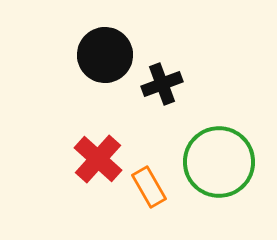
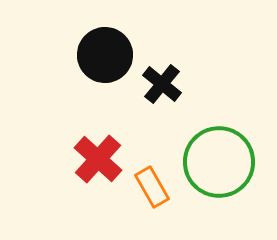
black cross: rotated 30 degrees counterclockwise
orange rectangle: moved 3 px right
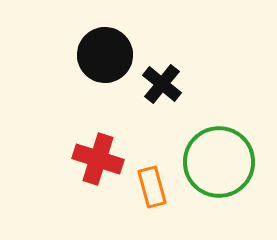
red cross: rotated 24 degrees counterclockwise
orange rectangle: rotated 15 degrees clockwise
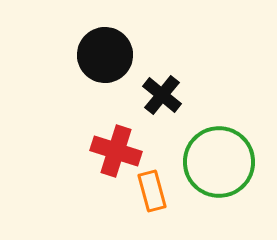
black cross: moved 11 px down
red cross: moved 18 px right, 8 px up
orange rectangle: moved 4 px down
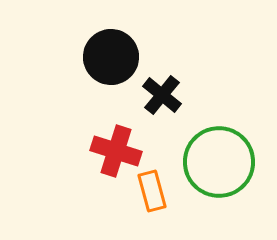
black circle: moved 6 px right, 2 px down
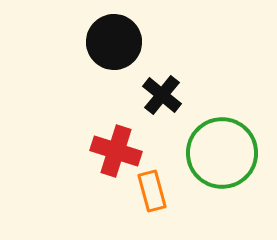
black circle: moved 3 px right, 15 px up
green circle: moved 3 px right, 9 px up
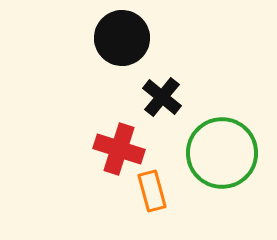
black circle: moved 8 px right, 4 px up
black cross: moved 2 px down
red cross: moved 3 px right, 2 px up
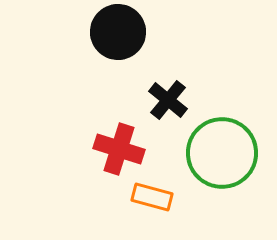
black circle: moved 4 px left, 6 px up
black cross: moved 6 px right, 3 px down
orange rectangle: moved 6 px down; rotated 60 degrees counterclockwise
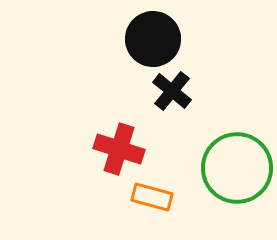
black circle: moved 35 px right, 7 px down
black cross: moved 4 px right, 9 px up
green circle: moved 15 px right, 15 px down
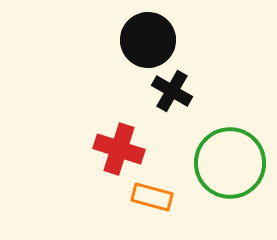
black circle: moved 5 px left, 1 px down
black cross: rotated 9 degrees counterclockwise
green circle: moved 7 px left, 5 px up
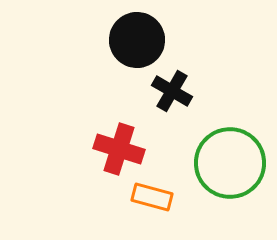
black circle: moved 11 px left
